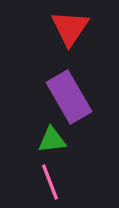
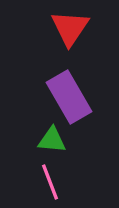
green triangle: rotated 12 degrees clockwise
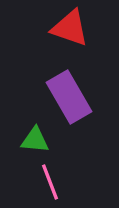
red triangle: rotated 45 degrees counterclockwise
green triangle: moved 17 px left
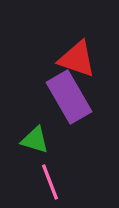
red triangle: moved 7 px right, 31 px down
green triangle: rotated 12 degrees clockwise
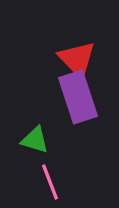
red triangle: rotated 27 degrees clockwise
purple rectangle: moved 9 px right; rotated 12 degrees clockwise
